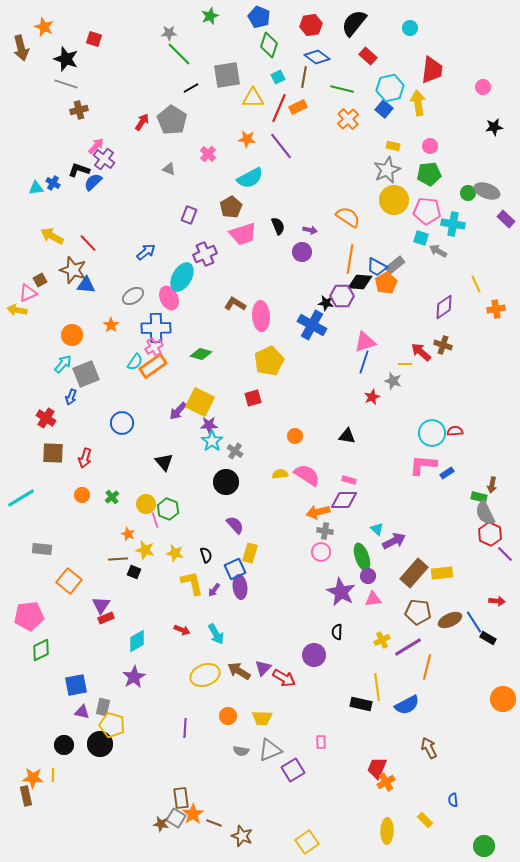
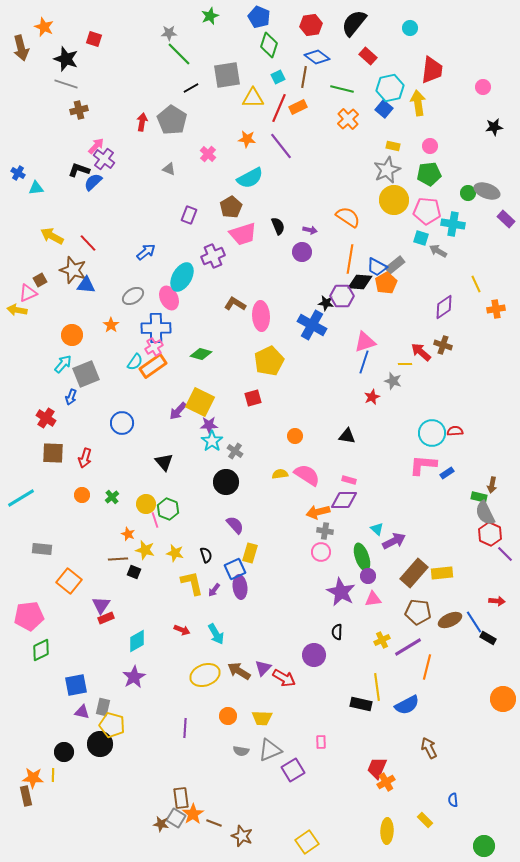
red arrow at (142, 122): rotated 24 degrees counterclockwise
blue cross at (53, 183): moved 35 px left, 10 px up
purple cross at (205, 254): moved 8 px right, 2 px down
black circle at (64, 745): moved 7 px down
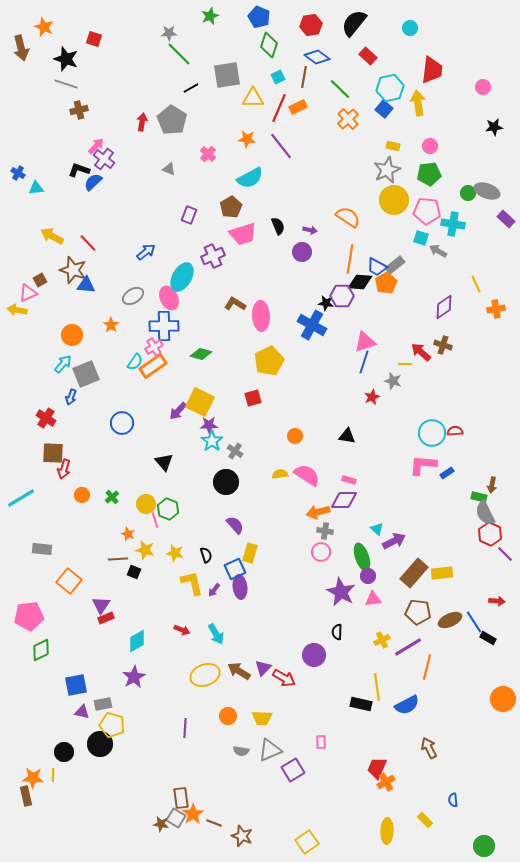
green line at (342, 89): moved 2 px left; rotated 30 degrees clockwise
blue cross at (156, 328): moved 8 px right, 2 px up
red arrow at (85, 458): moved 21 px left, 11 px down
gray rectangle at (103, 707): moved 3 px up; rotated 66 degrees clockwise
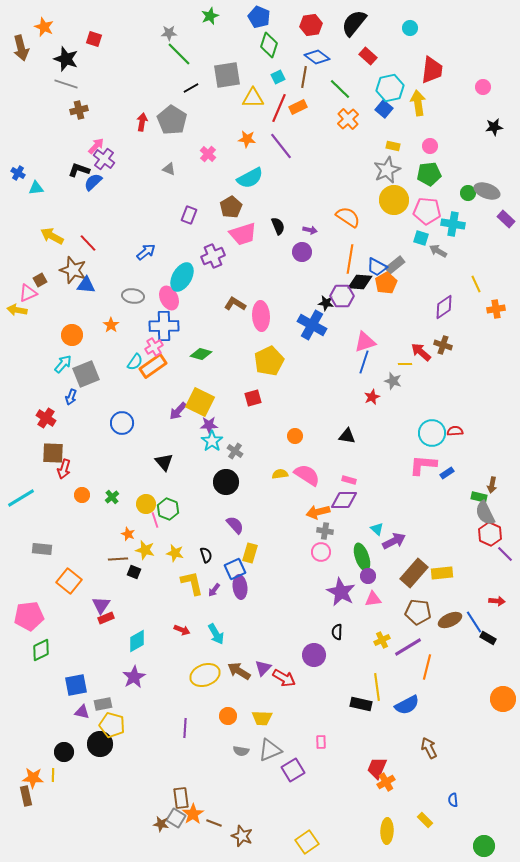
gray ellipse at (133, 296): rotated 40 degrees clockwise
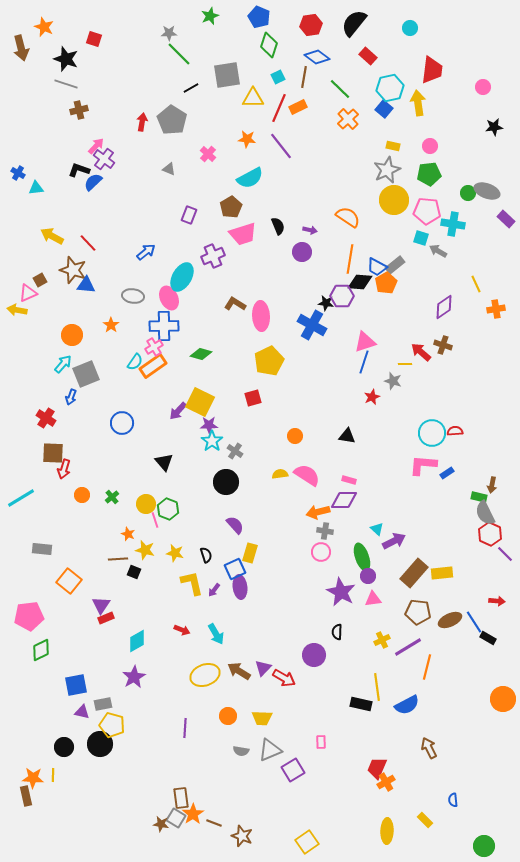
black circle at (64, 752): moved 5 px up
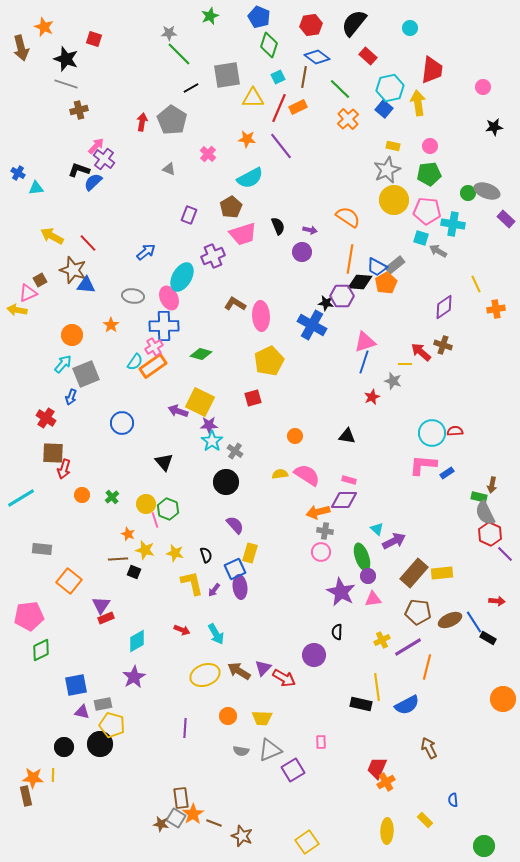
purple arrow at (178, 411): rotated 66 degrees clockwise
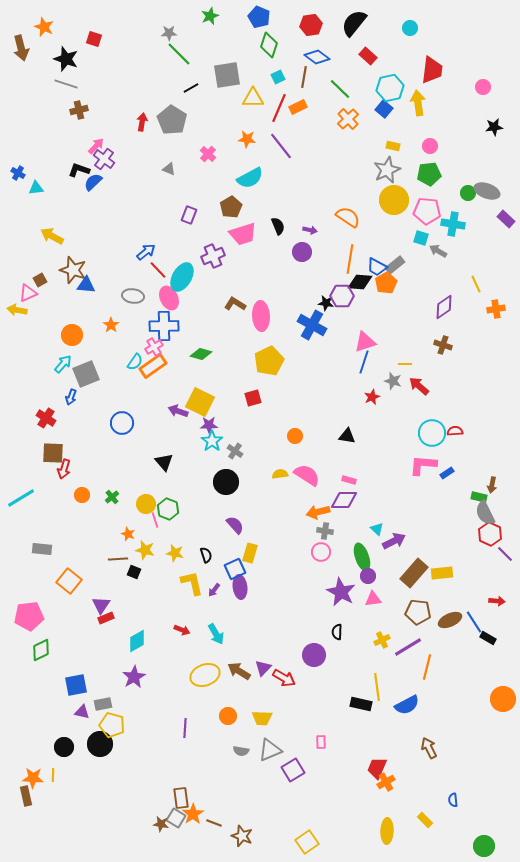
red line at (88, 243): moved 70 px right, 27 px down
red arrow at (421, 352): moved 2 px left, 34 px down
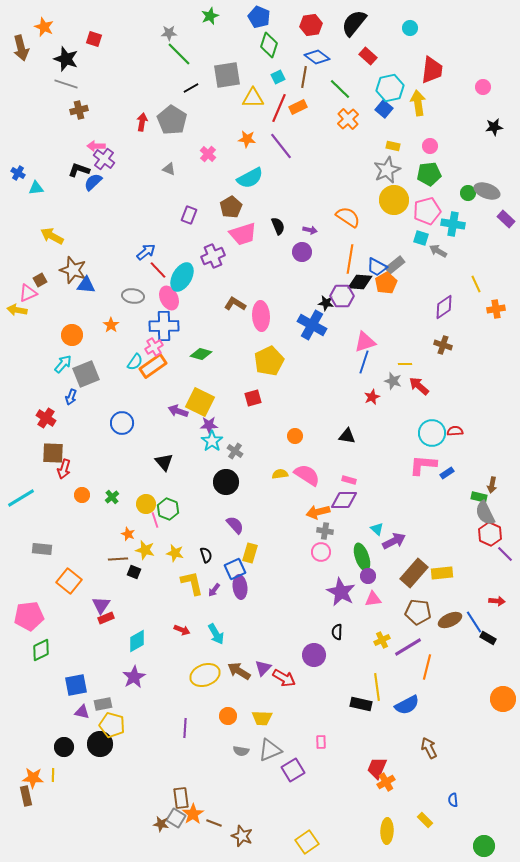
pink arrow at (96, 146): rotated 132 degrees counterclockwise
pink pentagon at (427, 211): rotated 20 degrees counterclockwise
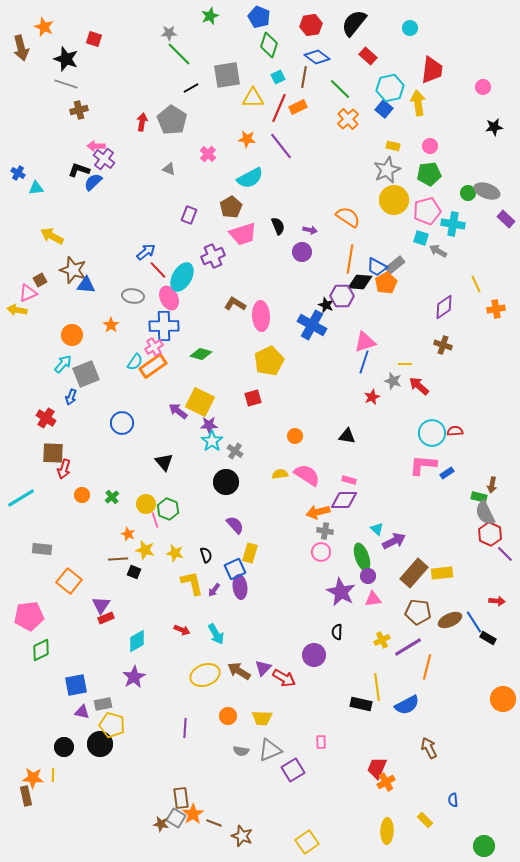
black star at (326, 303): moved 2 px down; rotated 14 degrees clockwise
purple arrow at (178, 411): rotated 18 degrees clockwise
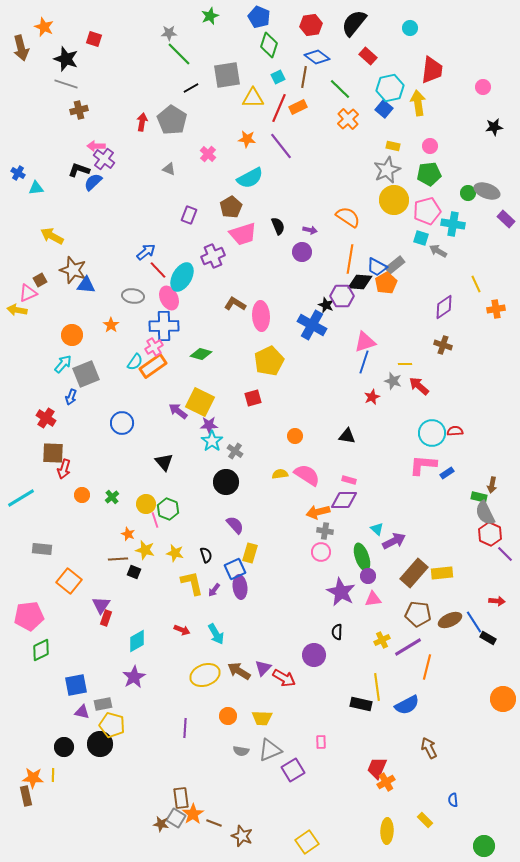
brown pentagon at (418, 612): moved 2 px down
red rectangle at (106, 618): rotated 49 degrees counterclockwise
